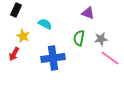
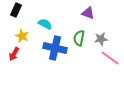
yellow star: moved 1 px left
blue cross: moved 2 px right, 10 px up; rotated 20 degrees clockwise
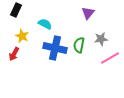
purple triangle: rotated 48 degrees clockwise
green semicircle: moved 7 px down
pink line: rotated 66 degrees counterclockwise
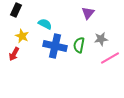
blue cross: moved 2 px up
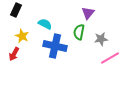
green semicircle: moved 13 px up
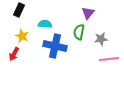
black rectangle: moved 3 px right
cyan semicircle: rotated 24 degrees counterclockwise
pink line: moved 1 px left, 1 px down; rotated 24 degrees clockwise
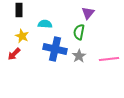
black rectangle: rotated 24 degrees counterclockwise
gray star: moved 22 px left, 17 px down; rotated 24 degrees counterclockwise
blue cross: moved 3 px down
red arrow: rotated 16 degrees clockwise
